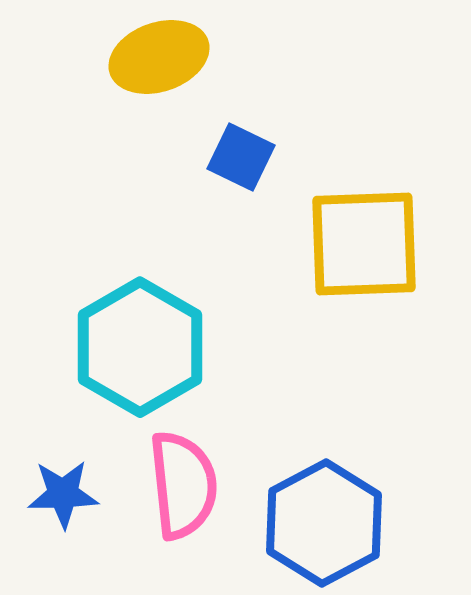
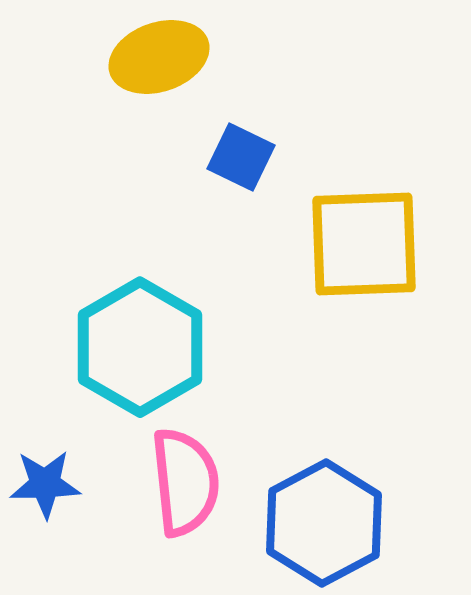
pink semicircle: moved 2 px right, 3 px up
blue star: moved 18 px left, 10 px up
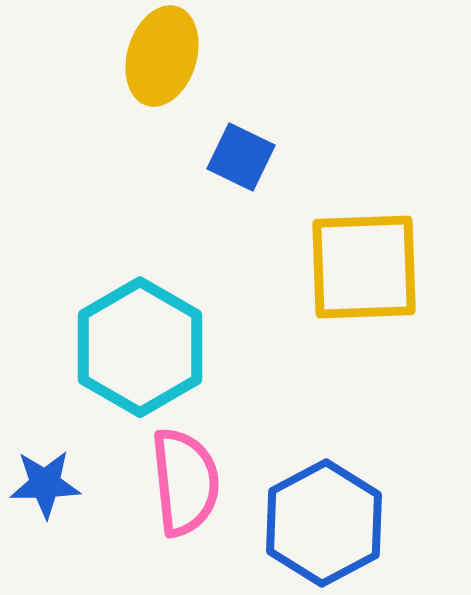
yellow ellipse: moved 3 px right, 1 px up; rotated 54 degrees counterclockwise
yellow square: moved 23 px down
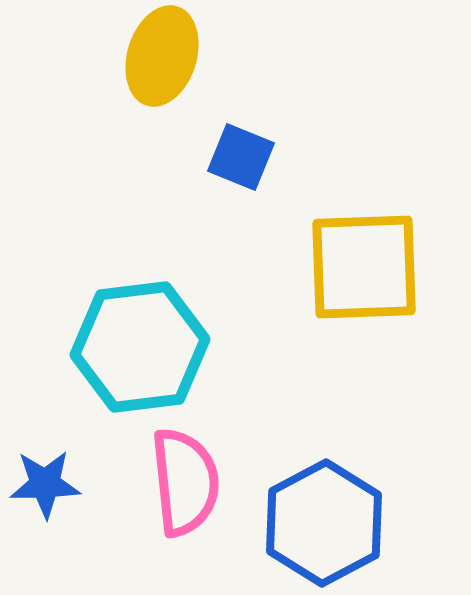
blue square: rotated 4 degrees counterclockwise
cyan hexagon: rotated 23 degrees clockwise
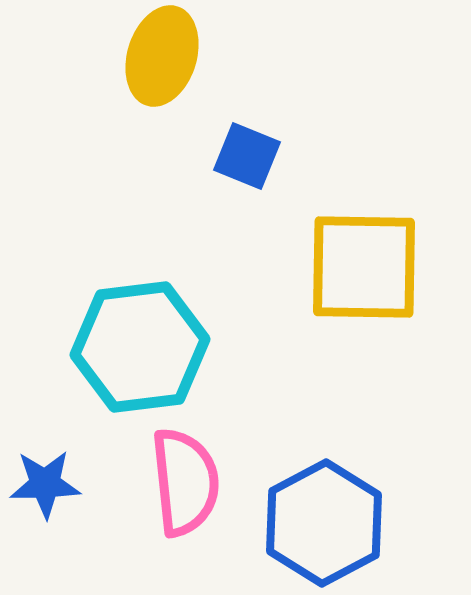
blue square: moved 6 px right, 1 px up
yellow square: rotated 3 degrees clockwise
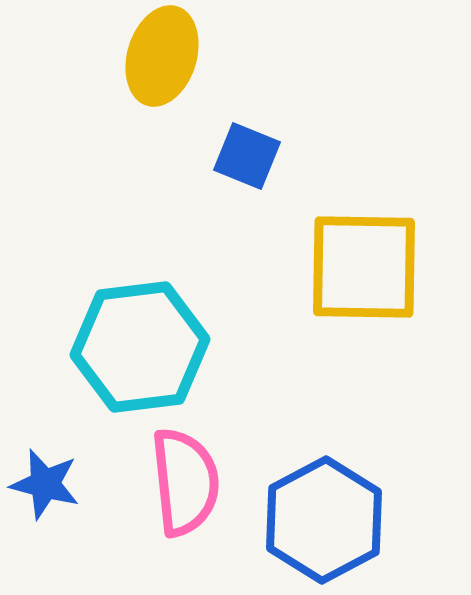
blue star: rotated 16 degrees clockwise
blue hexagon: moved 3 px up
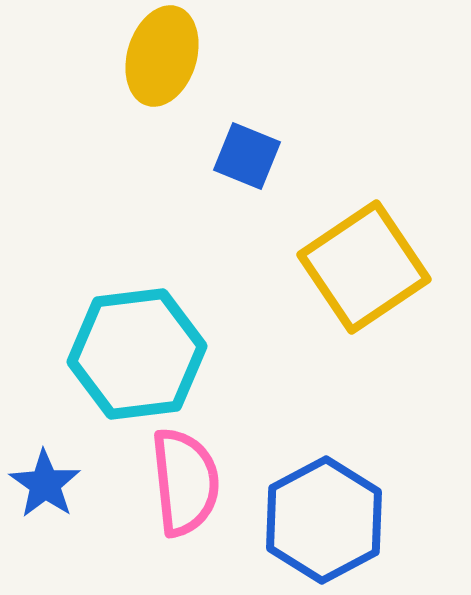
yellow square: rotated 35 degrees counterclockwise
cyan hexagon: moved 3 px left, 7 px down
blue star: rotated 20 degrees clockwise
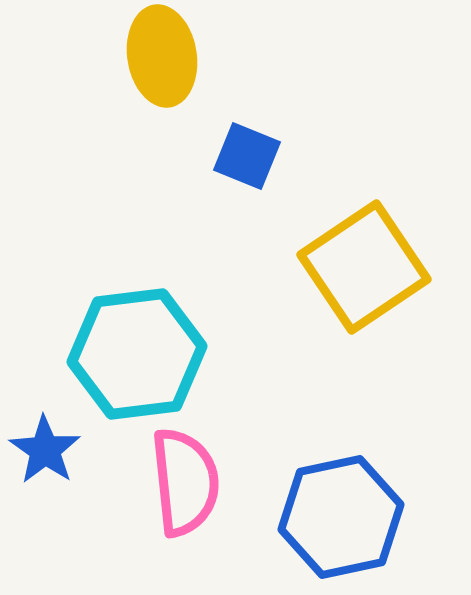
yellow ellipse: rotated 26 degrees counterclockwise
blue star: moved 34 px up
blue hexagon: moved 17 px right, 3 px up; rotated 16 degrees clockwise
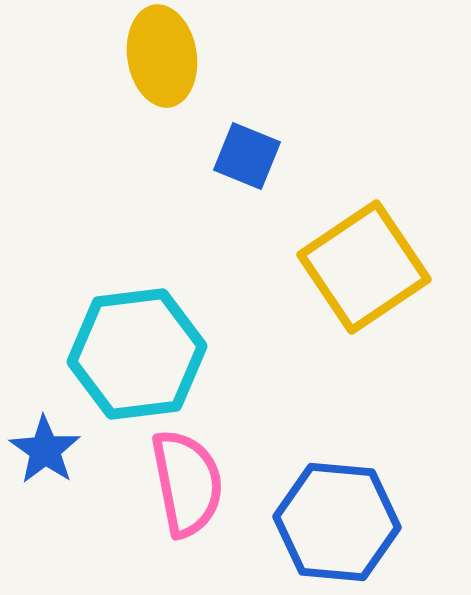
pink semicircle: moved 2 px right, 1 px down; rotated 5 degrees counterclockwise
blue hexagon: moved 4 px left, 5 px down; rotated 17 degrees clockwise
